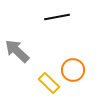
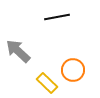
gray arrow: moved 1 px right
yellow rectangle: moved 2 px left
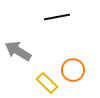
gray arrow: rotated 12 degrees counterclockwise
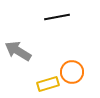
orange circle: moved 1 px left, 2 px down
yellow rectangle: moved 1 px right, 1 px down; rotated 60 degrees counterclockwise
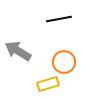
black line: moved 2 px right, 2 px down
orange circle: moved 8 px left, 10 px up
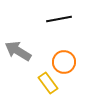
yellow rectangle: moved 1 px up; rotated 70 degrees clockwise
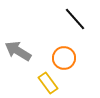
black line: moved 16 px right; rotated 60 degrees clockwise
orange circle: moved 4 px up
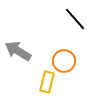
orange circle: moved 3 px down
yellow rectangle: moved 1 px left, 1 px up; rotated 50 degrees clockwise
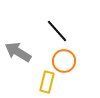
black line: moved 18 px left, 12 px down
gray arrow: moved 1 px down
